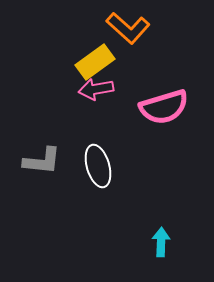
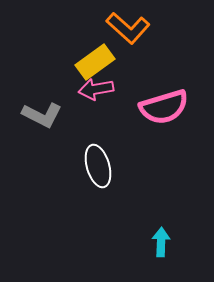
gray L-shape: moved 46 px up; rotated 21 degrees clockwise
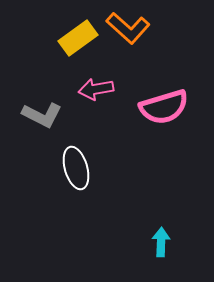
yellow rectangle: moved 17 px left, 24 px up
white ellipse: moved 22 px left, 2 px down
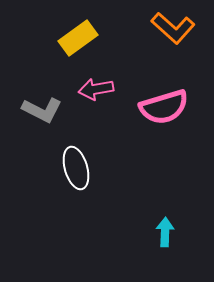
orange L-shape: moved 45 px right
gray L-shape: moved 5 px up
cyan arrow: moved 4 px right, 10 px up
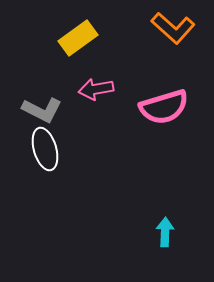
white ellipse: moved 31 px left, 19 px up
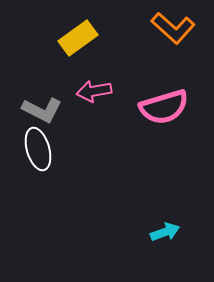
pink arrow: moved 2 px left, 2 px down
white ellipse: moved 7 px left
cyan arrow: rotated 68 degrees clockwise
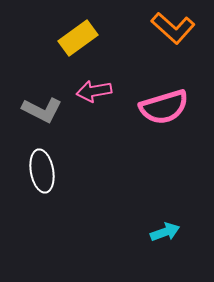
white ellipse: moved 4 px right, 22 px down; rotated 6 degrees clockwise
